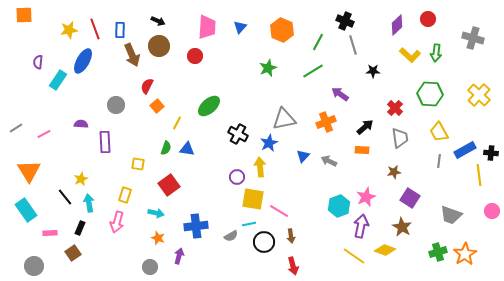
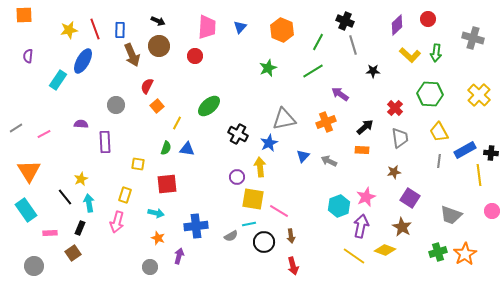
purple semicircle at (38, 62): moved 10 px left, 6 px up
red square at (169, 185): moved 2 px left, 1 px up; rotated 30 degrees clockwise
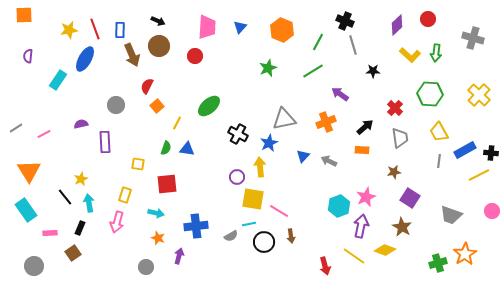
blue ellipse at (83, 61): moved 2 px right, 2 px up
purple semicircle at (81, 124): rotated 16 degrees counterclockwise
yellow line at (479, 175): rotated 70 degrees clockwise
green cross at (438, 252): moved 11 px down
red arrow at (293, 266): moved 32 px right
gray circle at (150, 267): moved 4 px left
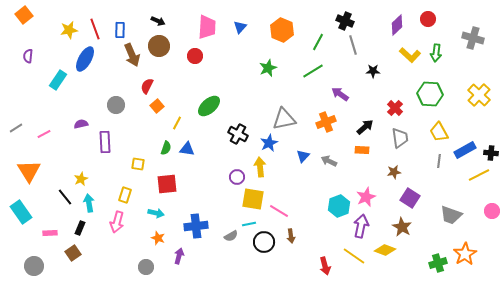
orange square at (24, 15): rotated 36 degrees counterclockwise
cyan rectangle at (26, 210): moved 5 px left, 2 px down
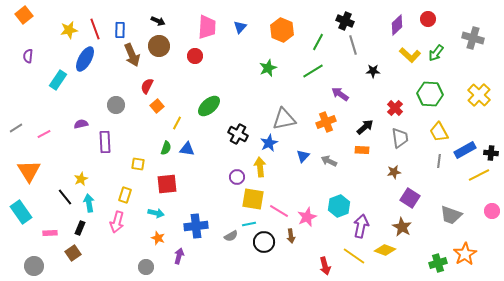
green arrow at (436, 53): rotated 30 degrees clockwise
pink star at (366, 197): moved 59 px left, 20 px down
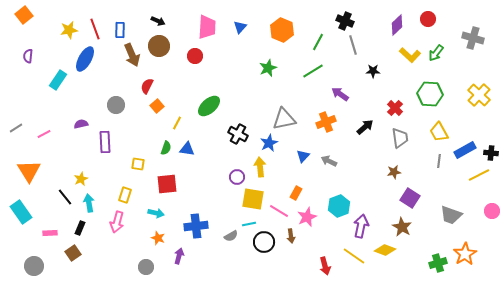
orange rectangle at (362, 150): moved 66 px left, 43 px down; rotated 64 degrees counterclockwise
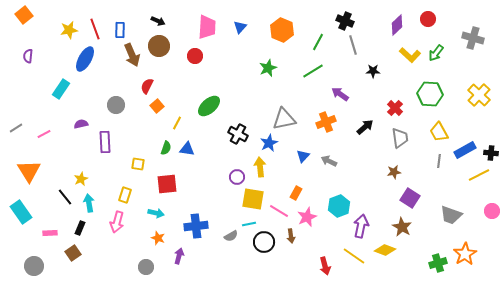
cyan rectangle at (58, 80): moved 3 px right, 9 px down
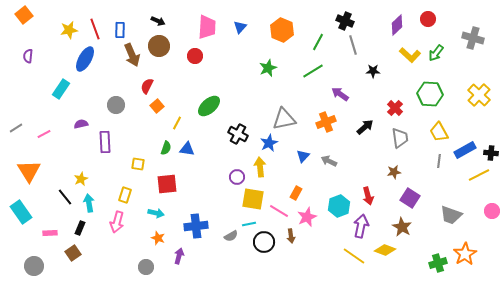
red arrow at (325, 266): moved 43 px right, 70 px up
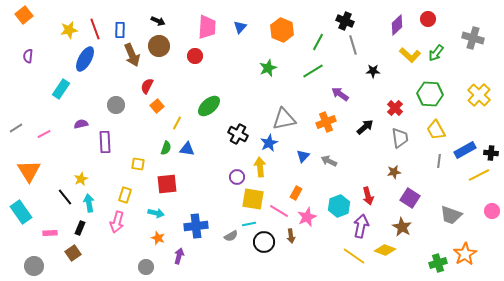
yellow trapezoid at (439, 132): moved 3 px left, 2 px up
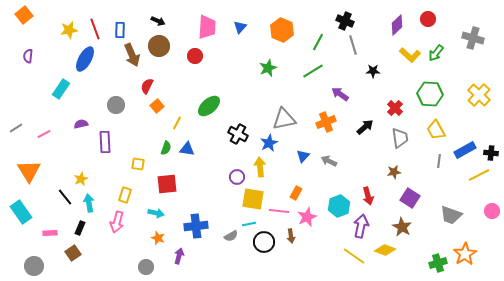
pink line at (279, 211): rotated 24 degrees counterclockwise
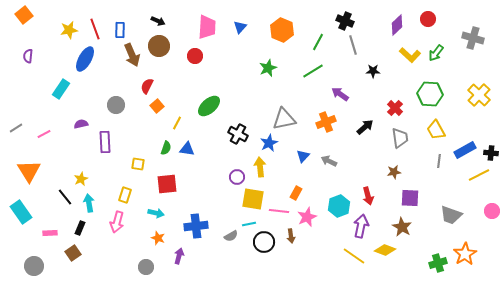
purple square at (410, 198): rotated 30 degrees counterclockwise
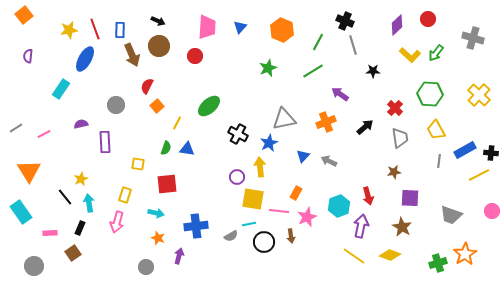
yellow diamond at (385, 250): moved 5 px right, 5 px down
